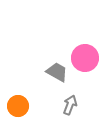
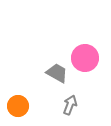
gray trapezoid: moved 1 px down
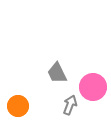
pink circle: moved 8 px right, 29 px down
gray trapezoid: rotated 145 degrees counterclockwise
